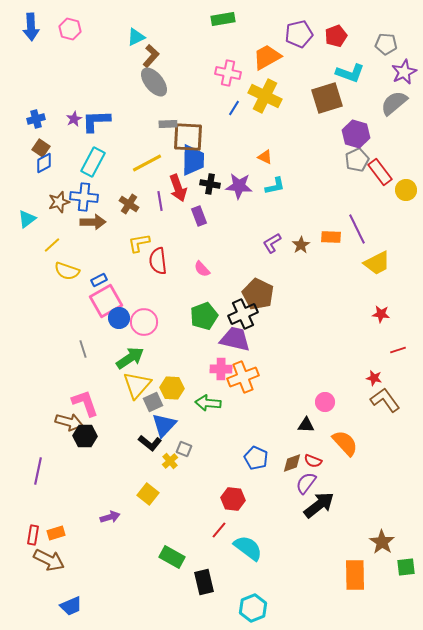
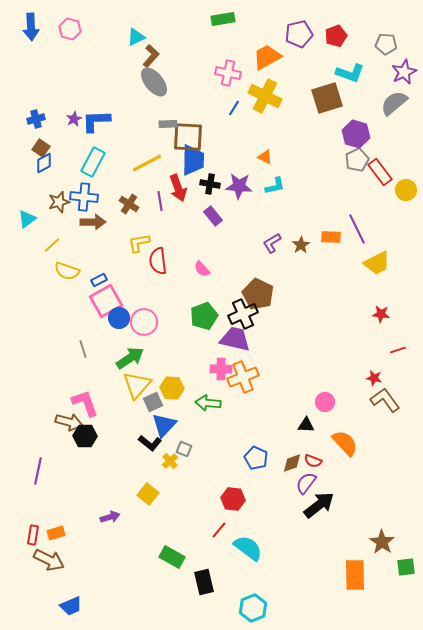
purple rectangle at (199, 216): moved 14 px right; rotated 18 degrees counterclockwise
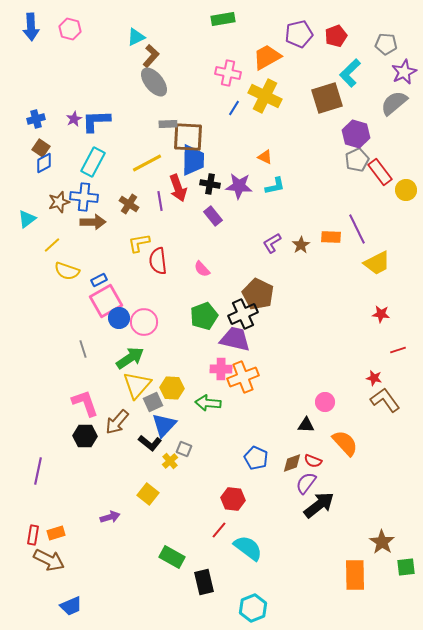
cyan L-shape at (350, 73): rotated 116 degrees clockwise
brown arrow at (69, 422): moved 48 px right; rotated 116 degrees clockwise
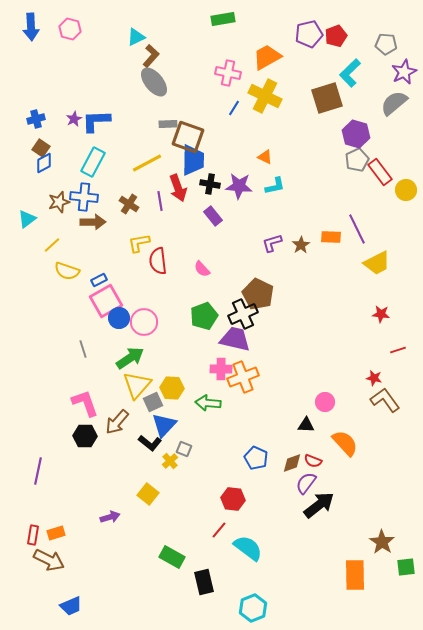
purple pentagon at (299, 34): moved 10 px right
brown square at (188, 137): rotated 16 degrees clockwise
purple L-shape at (272, 243): rotated 15 degrees clockwise
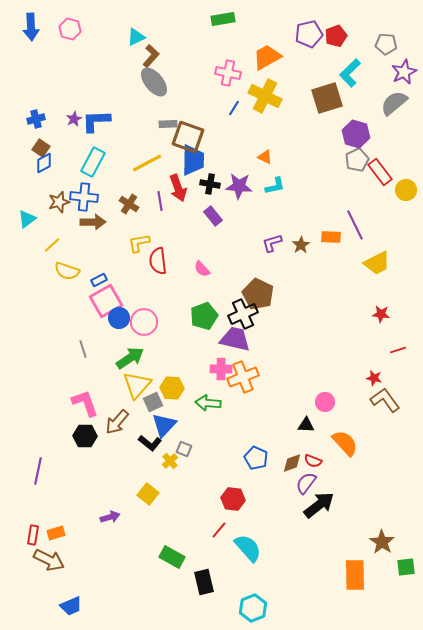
purple line at (357, 229): moved 2 px left, 4 px up
cyan semicircle at (248, 548): rotated 12 degrees clockwise
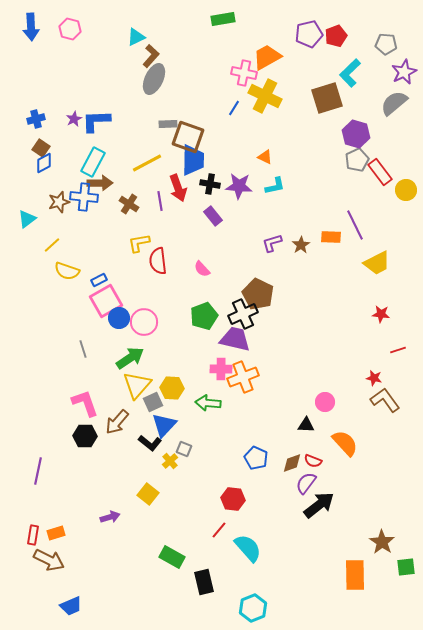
pink cross at (228, 73): moved 16 px right
gray ellipse at (154, 82): moved 3 px up; rotated 64 degrees clockwise
brown arrow at (93, 222): moved 7 px right, 39 px up
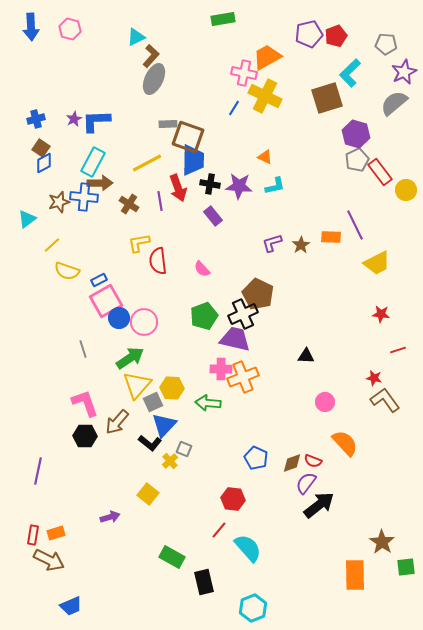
black triangle at (306, 425): moved 69 px up
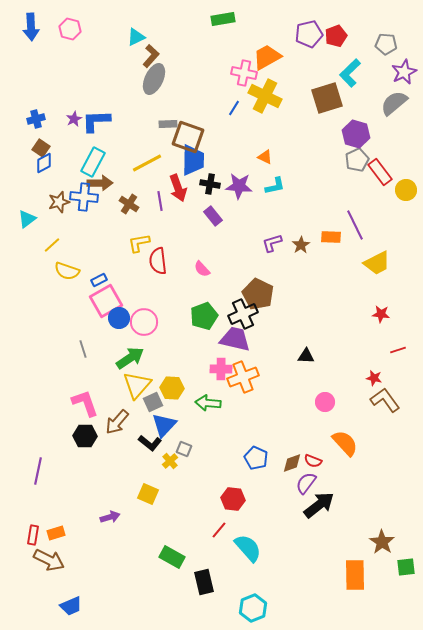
yellow square at (148, 494): rotated 15 degrees counterclockwise
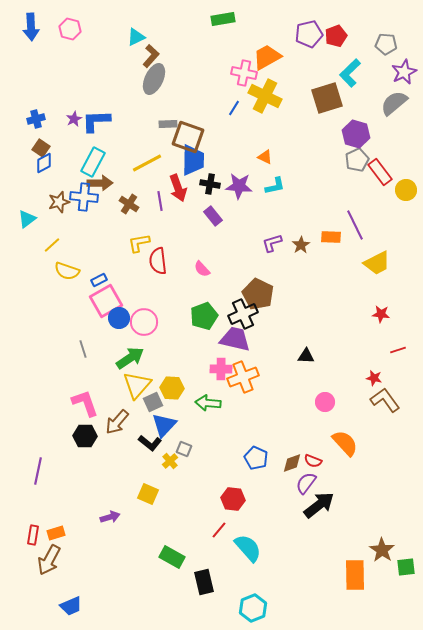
brown star at (382, 542): moved 8 px down
brown arrow at (49, 560): rotated 92 degrees clockwise
